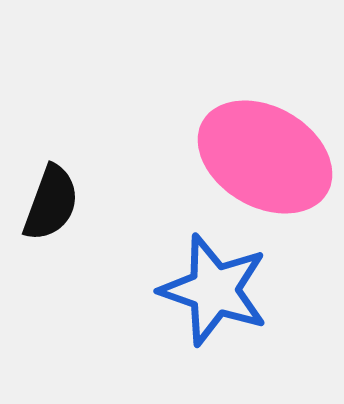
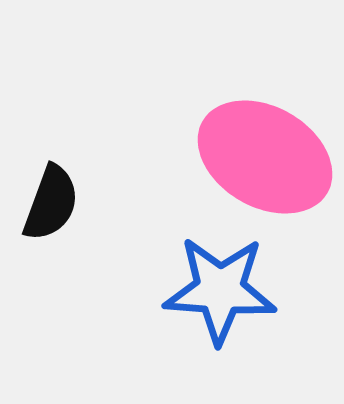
blue star: moved 6 px right; rotated 15 degrees counterclockwise
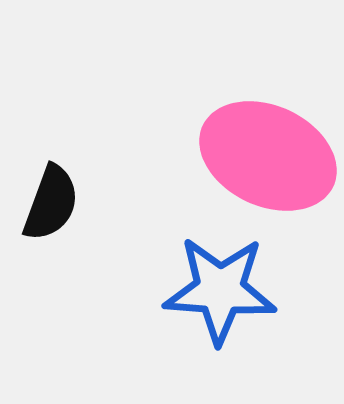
pink ellipse: moved 3 px right, 1 px up; rotated 5 degrees counterclockwise
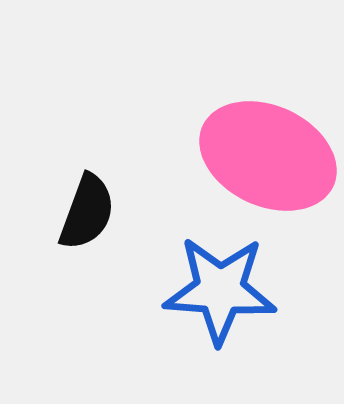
black semicircle: moved 36 px right, 9 px down
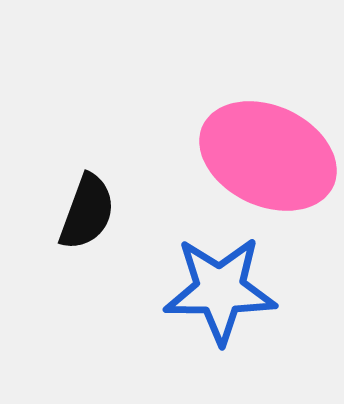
blue star: rotated 4 degrees counterclockwise
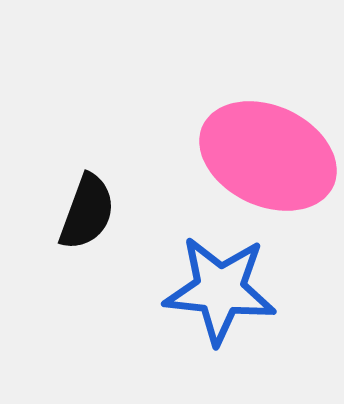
blue star: rotated 6 degrees clockwise
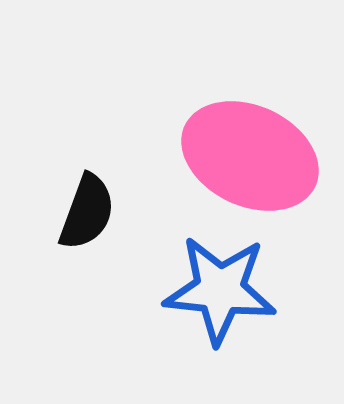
pink ellipse: moved 18 px left
